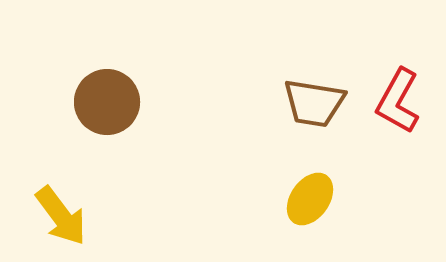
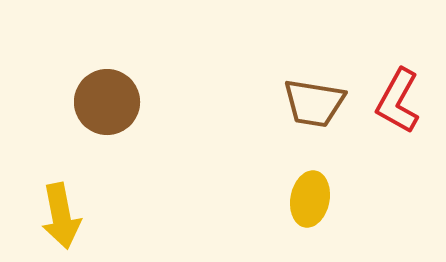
yellow ellipse: rotated 24 degrees counterclockwise
yellow arrow: rotated 26 degrees clockwise
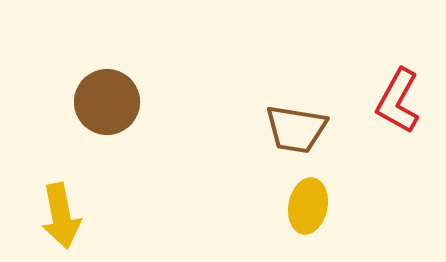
brown trapezoid: moved 18 px left, 26 px down
yellow ellipse: moved 2 px left, 7 px down
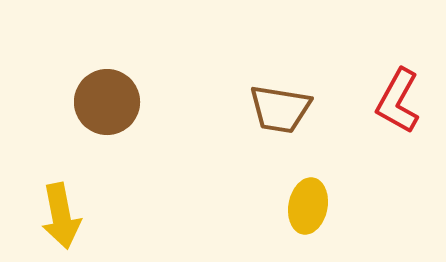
brown trapezoid: moved 16 px left, 20 px up
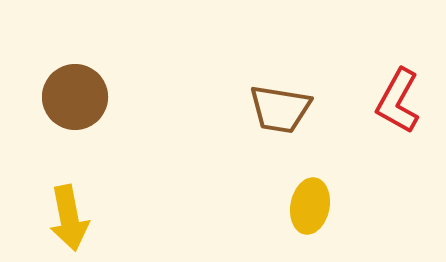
brown circle: moved 32 px left, 5 px up
yellow ellipse: moved 2 px right
yellow arrow: moved 8 px right, 2 px down
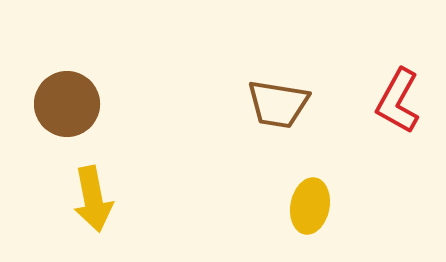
brown circle: moved 8 px left, 7 px down
brown trapezoid: moved 2 px left, 5 px up
yellow arrow: moved 24 px right, 19 px up
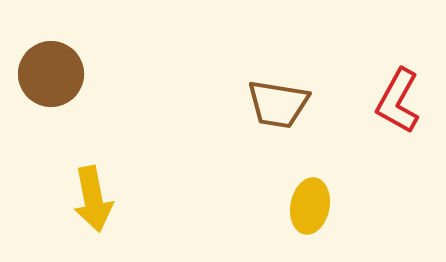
brown circle: moved 16 px left, 30 px up
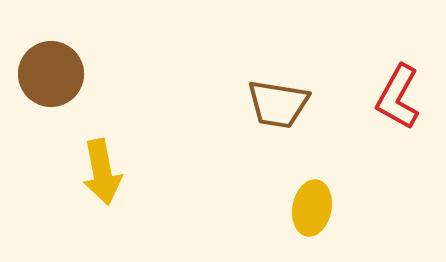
red L-shape: moved 4 px up
yellow arrow: moved 9 px right, 27 px up
yellow ellipse: moved 2 px right, 2 px down
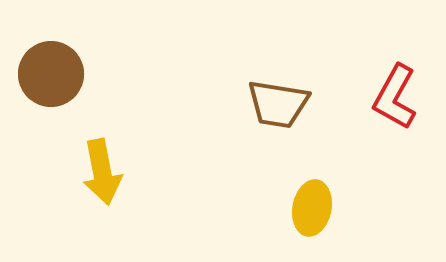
red L-shape: moved 3 px left
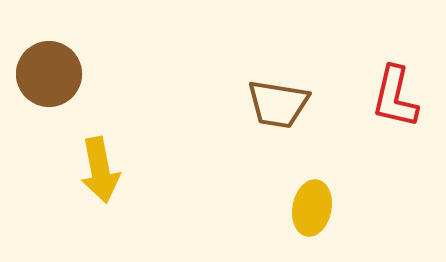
brown circle: moved 2 px left
red L-shape: rotated 16 degrees counterclockwise
yellow arrow: moved 2 px left, 2 px up
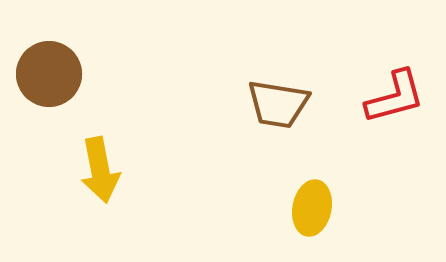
red L-shape: rotated 118 degrees counterclockwise
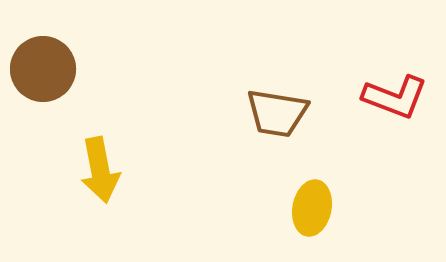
brown circle: moved 6 px left, 5 px up
red L-shape: rotated 36 degrees clockwise
brown trapezoid: moved 1 px left, 9 px down
